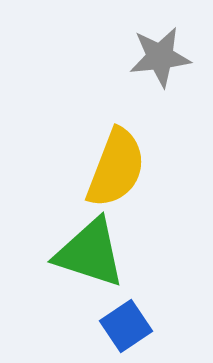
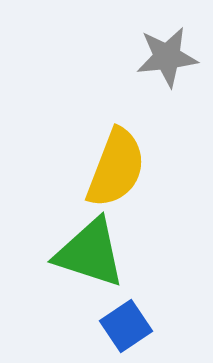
gray star: moved 7 px right
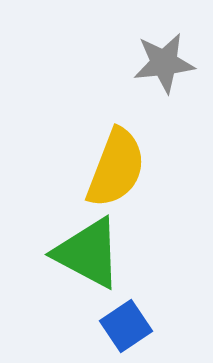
gray star: moved 3 px left, 6 px down
green triangle: moved 2 px left; rotated 10 degrees clockwise
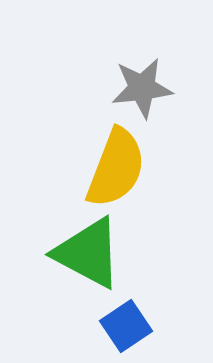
gray star: moved 22 px left, 25 px down
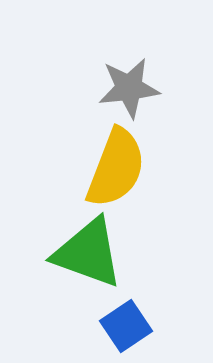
gray star: moved 13 px left
green triangle: rotated 8 degrees counterclockwise
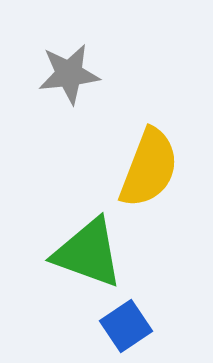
gray star: moved 60 px left, 14 px up
yellow semicircle: moved 33 px right
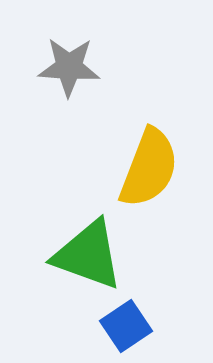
gray star: moved 7 px up; rotated 10 degrees clockwise
green triangle: moved 2 px down
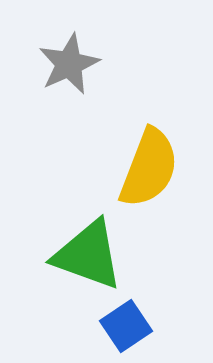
gray star: moved 3 px up; rotated 28 degrees counterclockwise
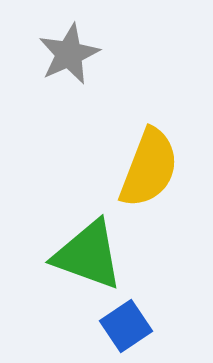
gray star: moved 10 px up
